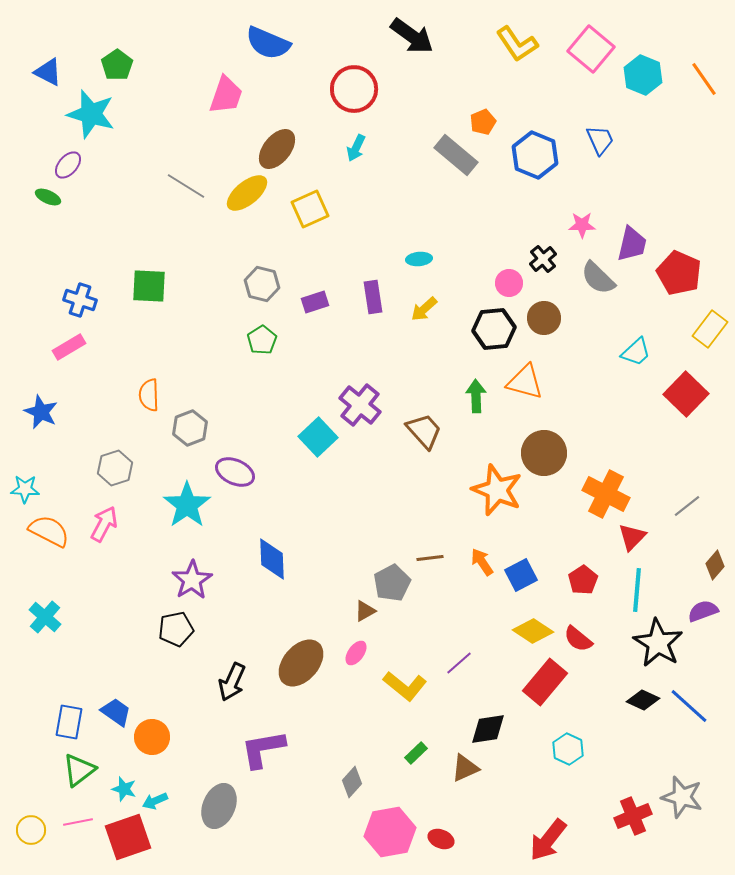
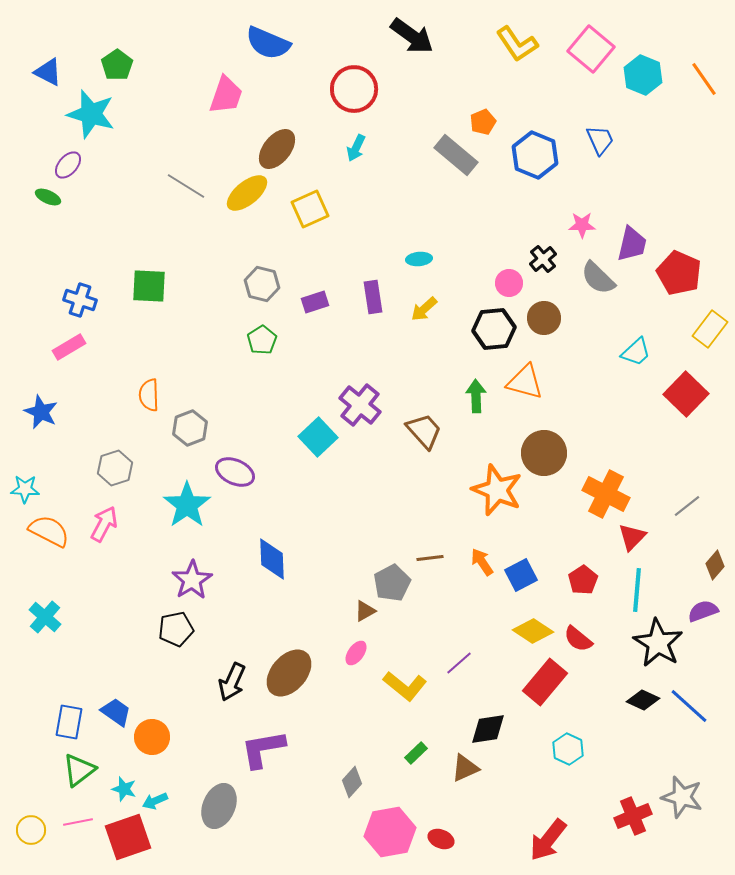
brown ellipse at (301, 663): moved 12 px left, 10 px down
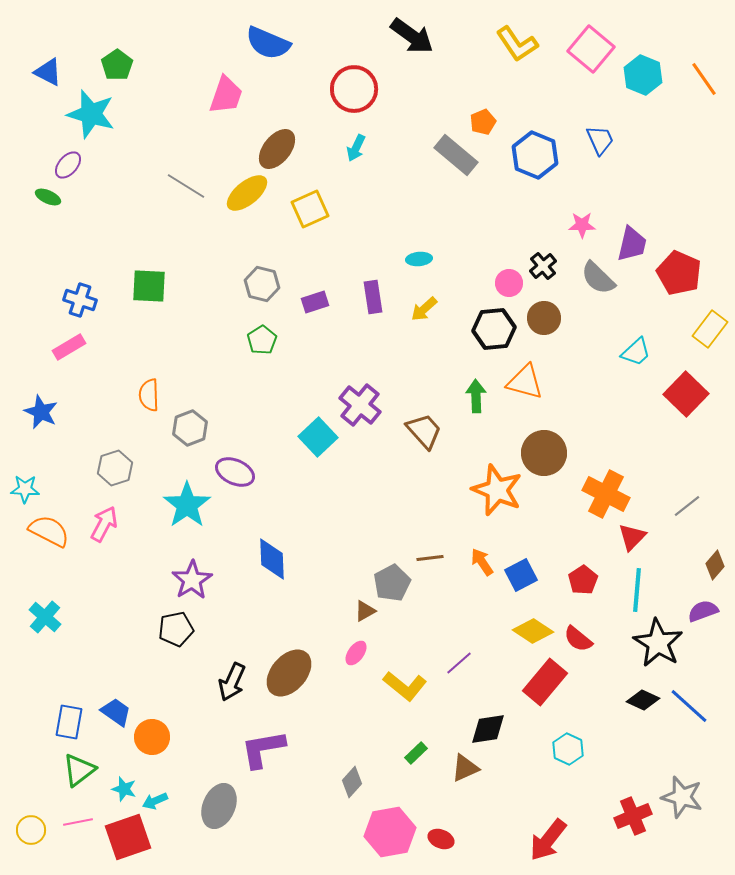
black cross at (543, 259): moved 7 px down
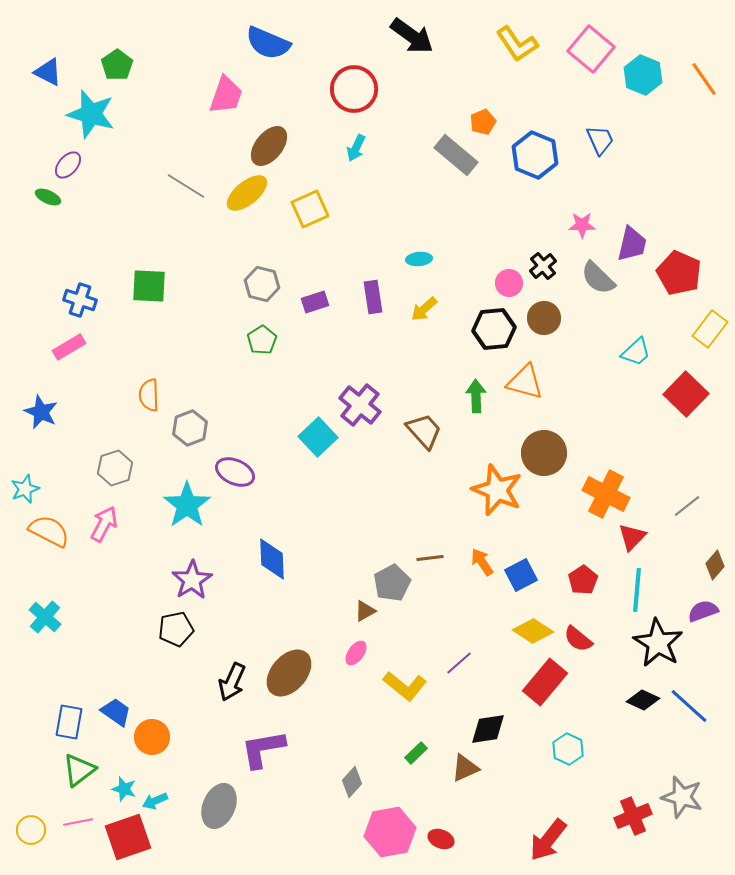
brown ellipse at (277, 149): moved 8 px left, 3 px up
cyan star at (25, 489): rotated 24 degrees counterclockwise
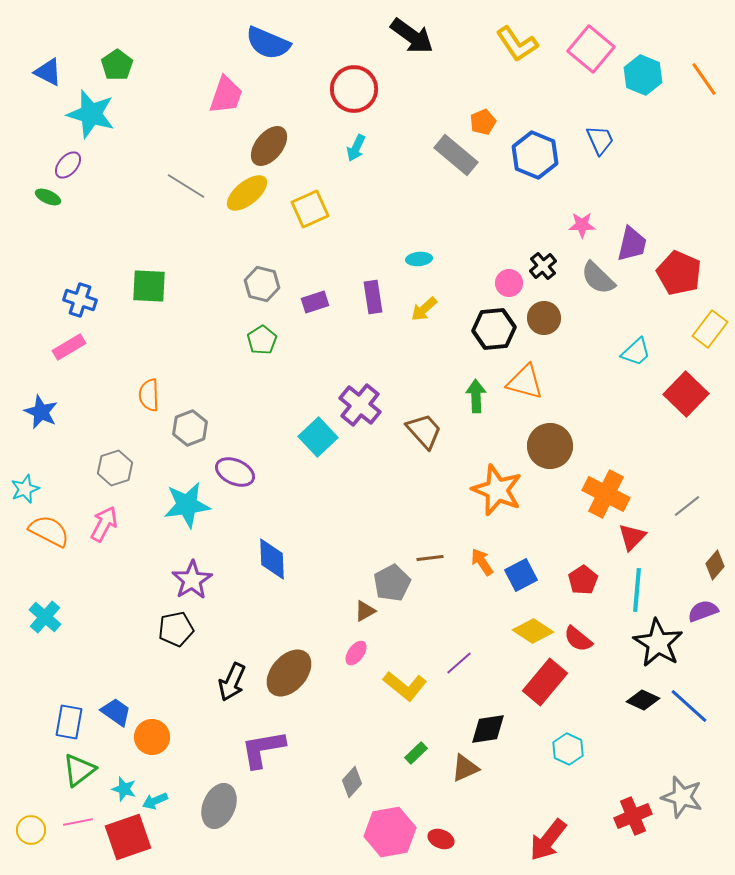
brown circle at (544, 453): moved 6 px right, 7 px up
cyan star at (187, 505): rotated 27 degrees clockwise
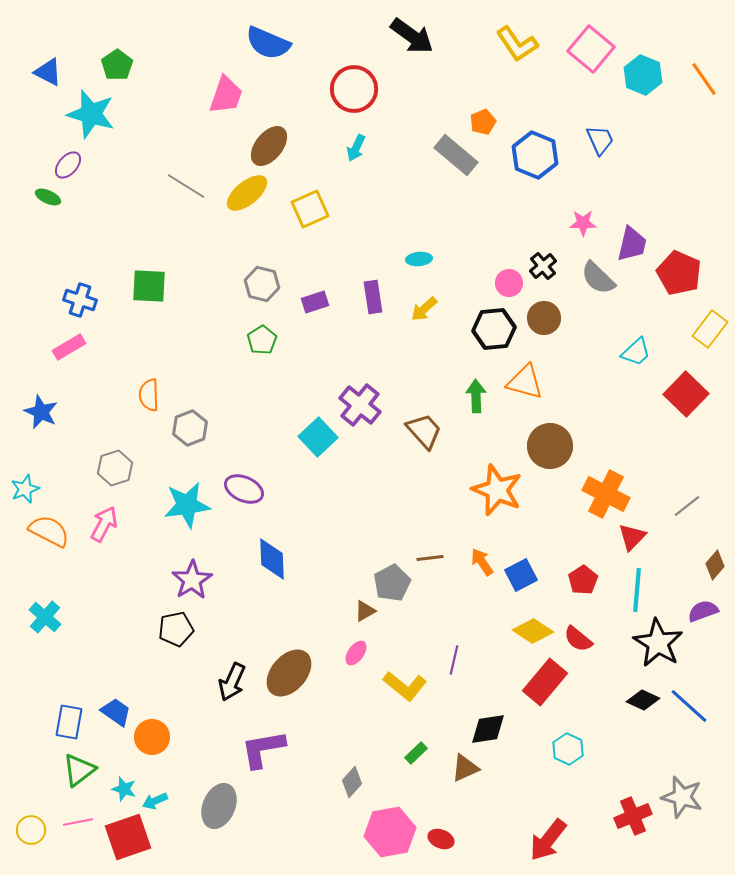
pink star at (582, 225): moved 1 px right, 2 px up
purple ellipse at (235, 472): moved 9 px right, 17 px down
purple line at (459, 663): moved 5 px left, 3 px up; rotated 36 degrees counterclockwise
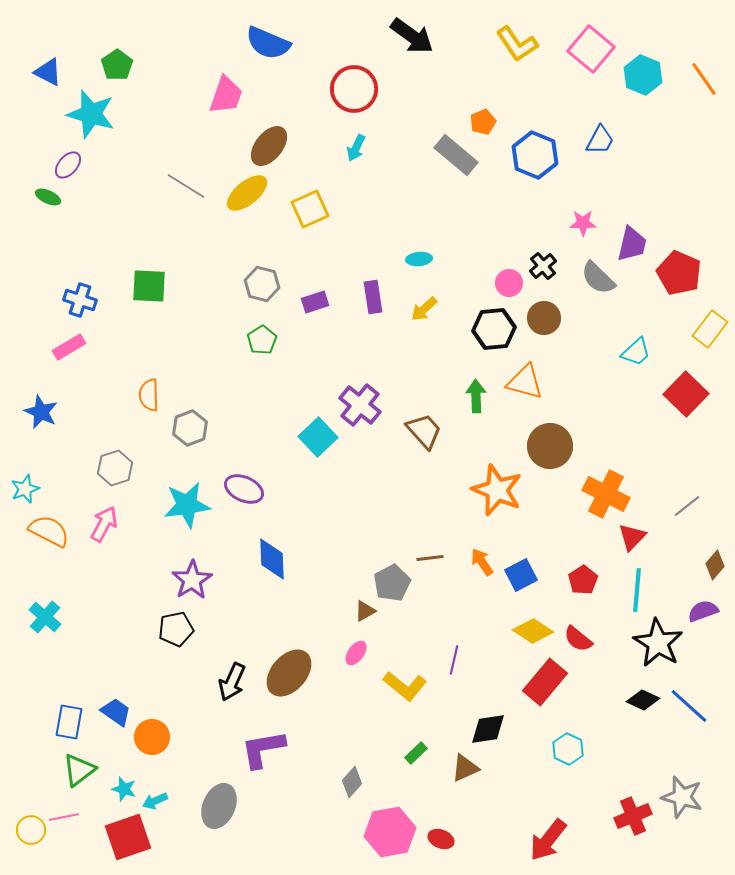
blue trapezoid at (600, 140): rotated 52 degrees clockwise
pink line at (78, 822): moved 14 px left, 5 px up
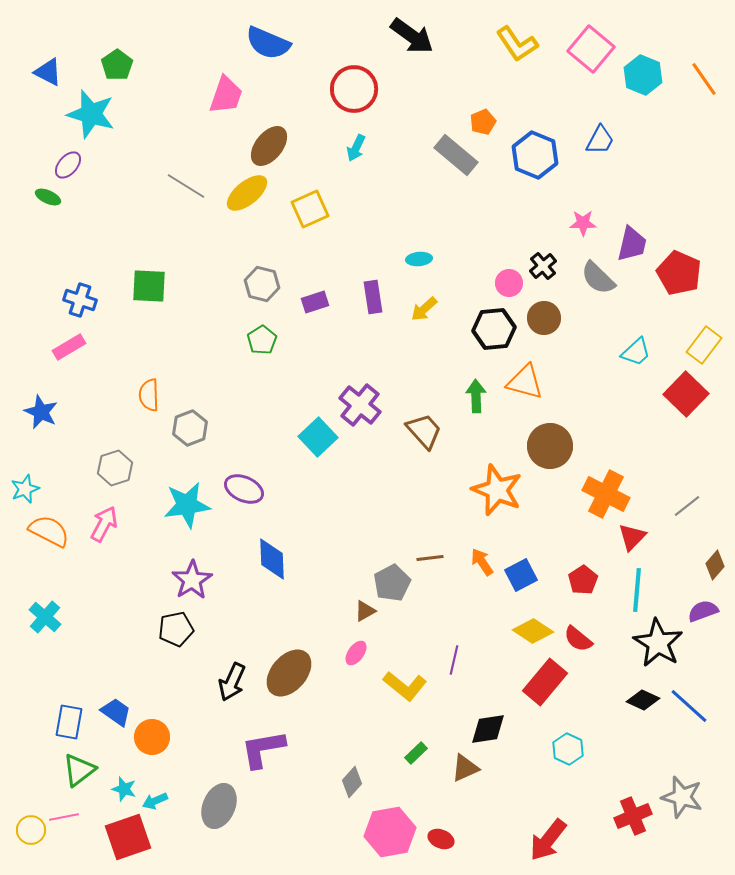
yellow rectangle at (710, 329): moved 6 px left, 16 px down
